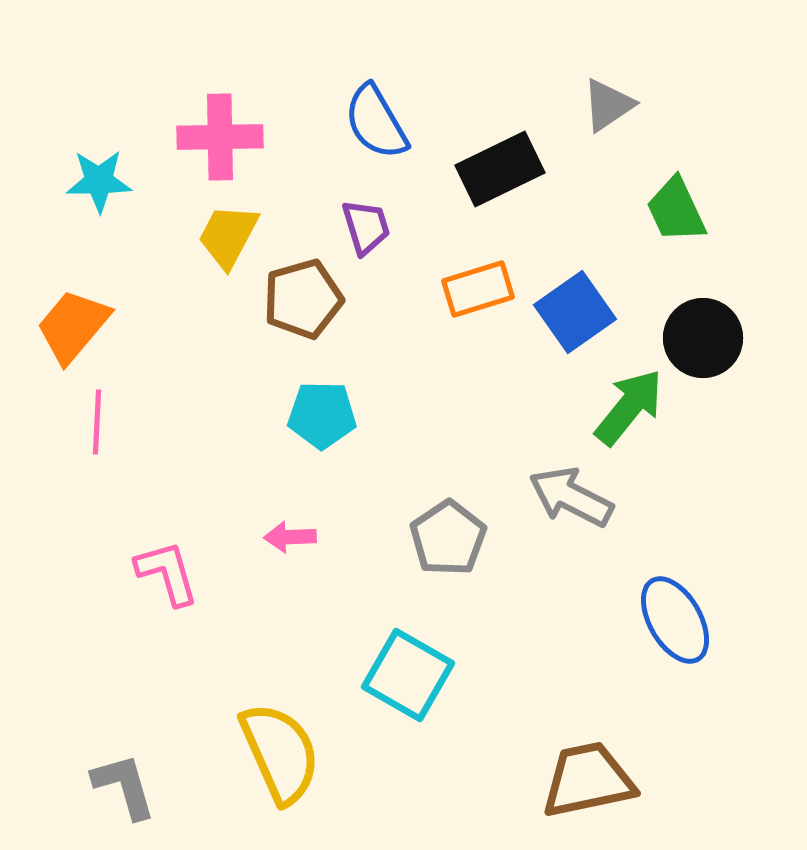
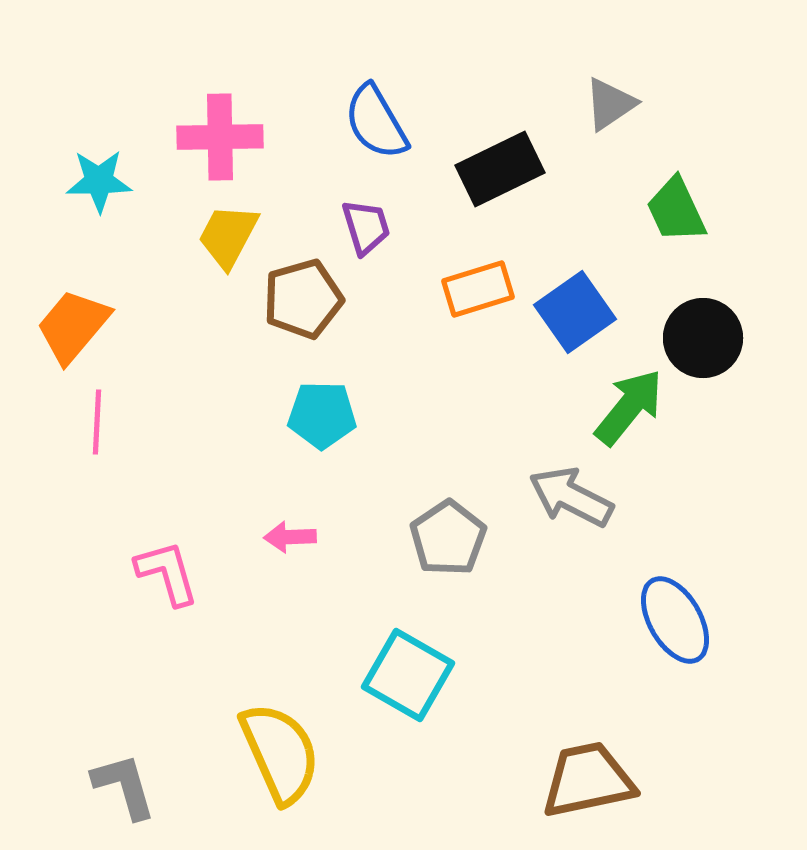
gray triangle: moved 2 px right, 1 px up
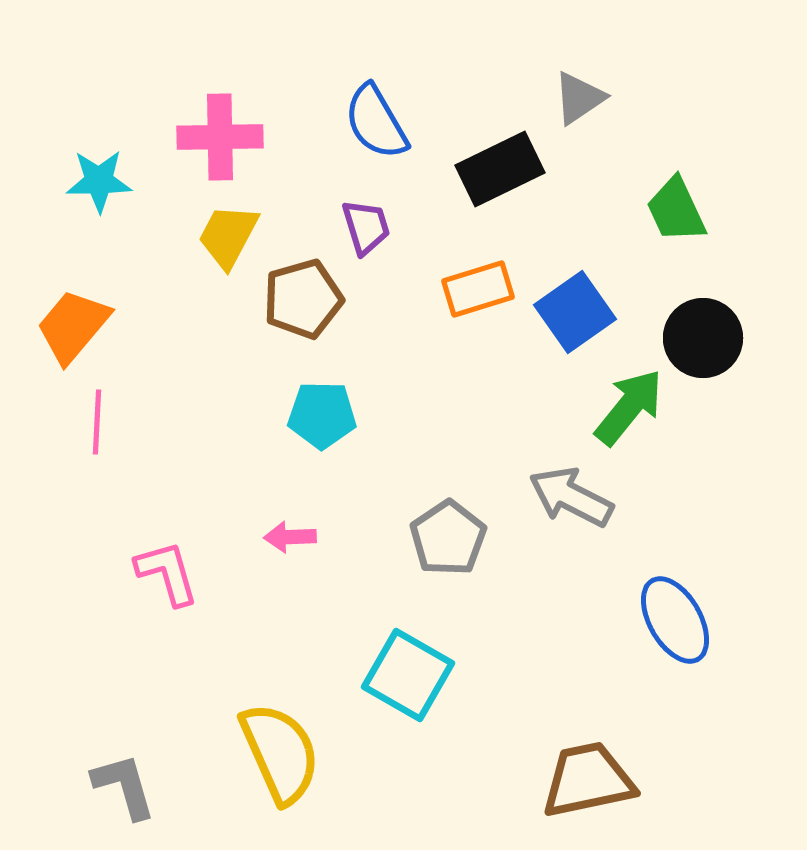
gray triangle: moved 31 px left, 6 px up
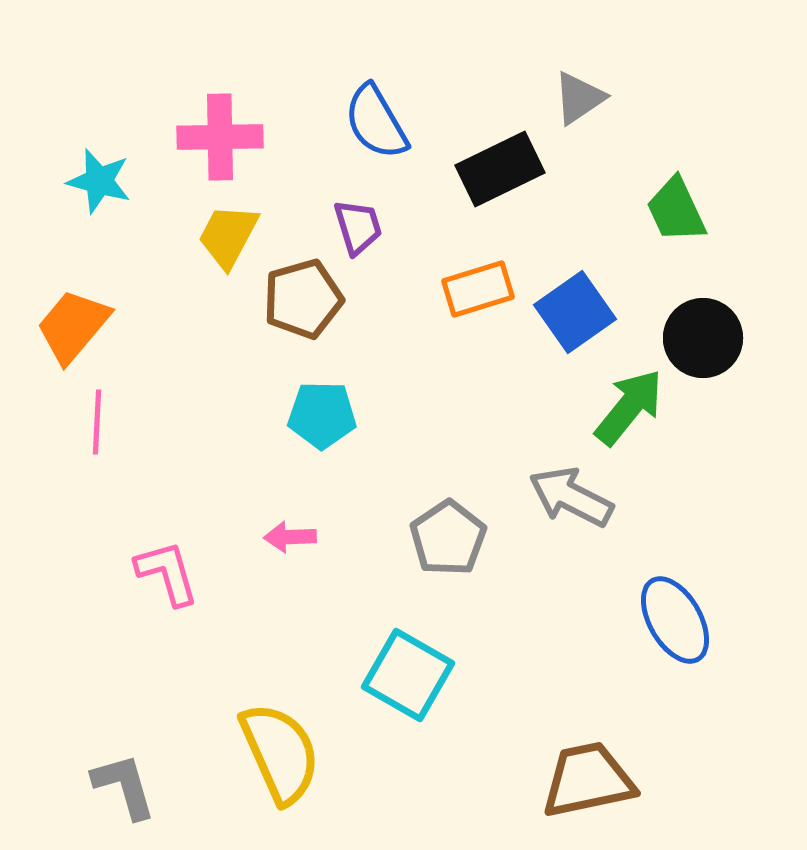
cyan star: rotated 16 degrees clockwise
purple trapezoid: moved 8 px left
